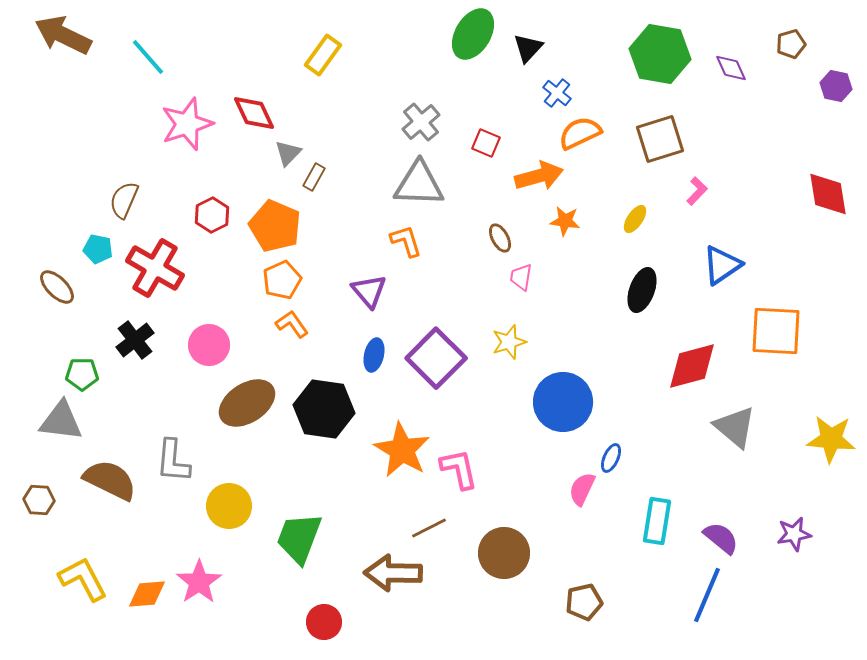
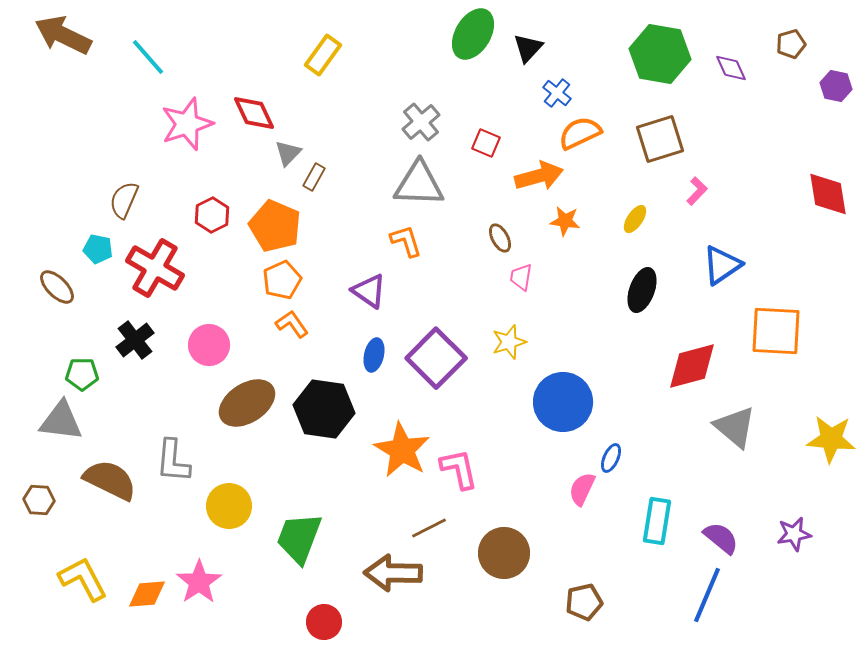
purple triangle at (369, 291): rotated 15 degrees counterclockwise
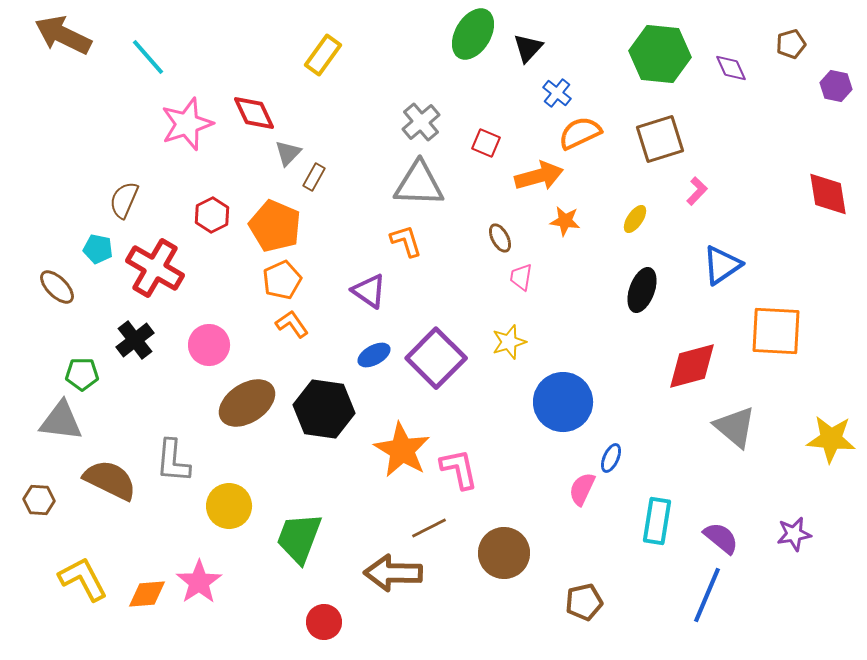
green hexagon at (660, 54): rotated 4 degrees counterclockwise
blue ellipse at (374, 355): rotated 48 degrees clockwise
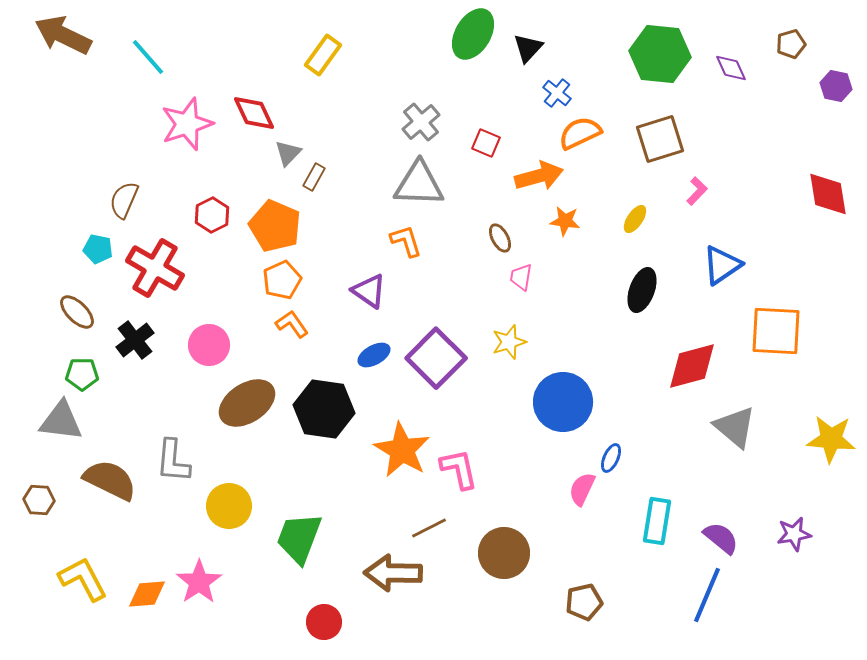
brown ellipse at (57, 287): moved 20 px right, 25 px down
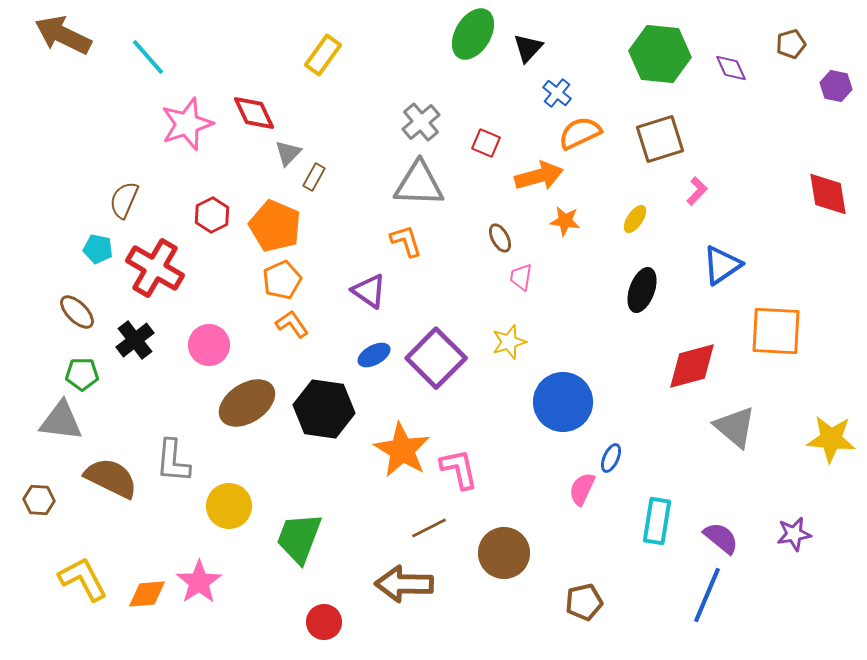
brown semicircle at (110, 480): moved 1 px right, 2 px up
brown arrow at (393, 573): moved 11 px right, 11 px down
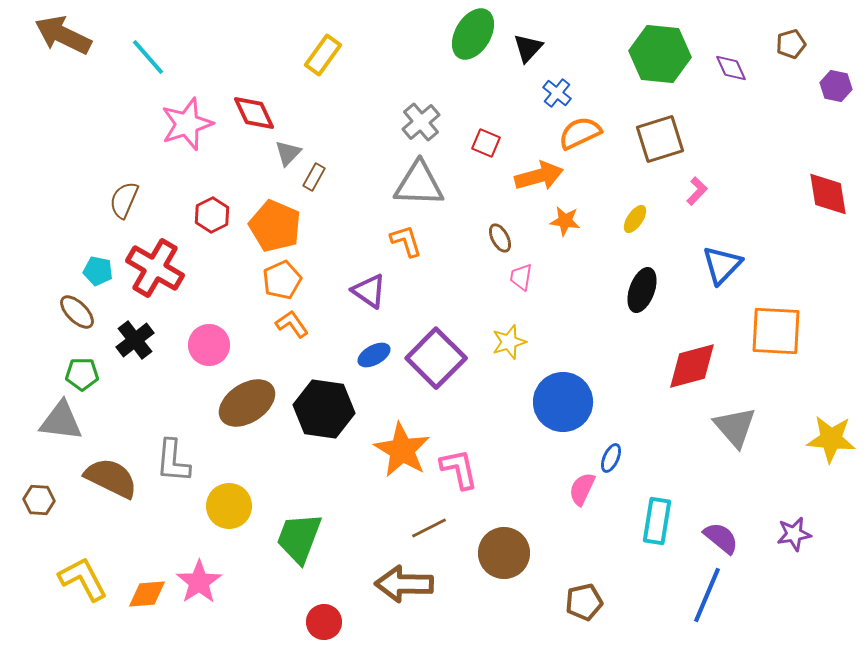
cyan pentagon at (98, 249): moved 22 px down
blue triangle at (722, 265): rotated 12 degrees counterclockwise
gray triangle at (735, 427): rotated 9 degrees clockwise
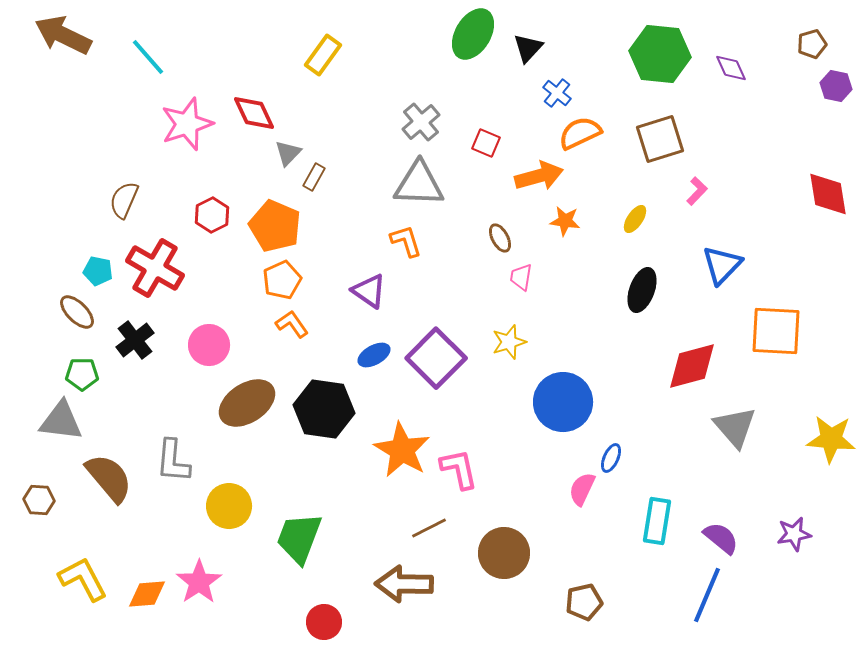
brown pentagon at (791, 44): moved 21 px right
brown semicircle at (111, 478): moved 2 px left; rotated 24 degrees clockwise
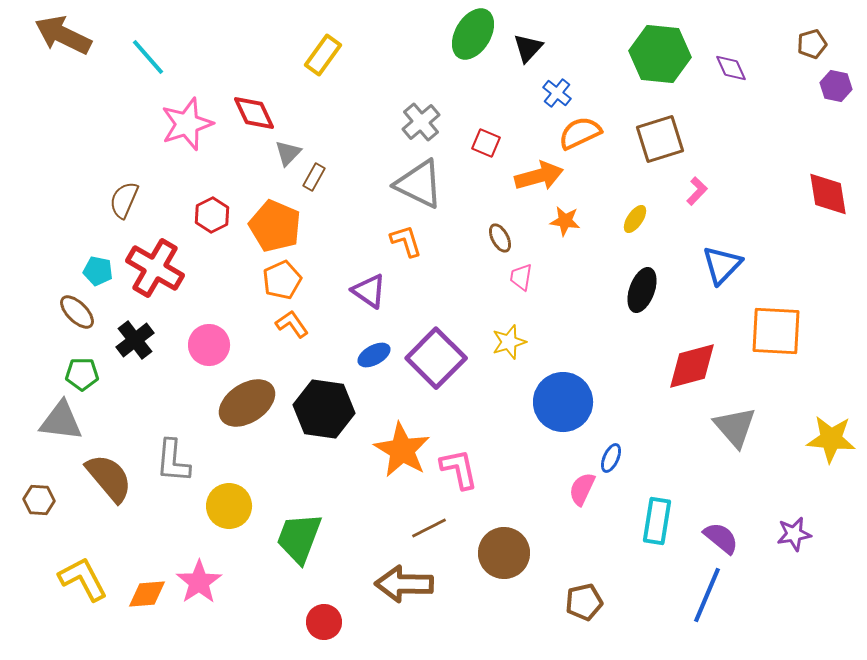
gray triangle at (419, 184): rotated 24 degrees clockwise
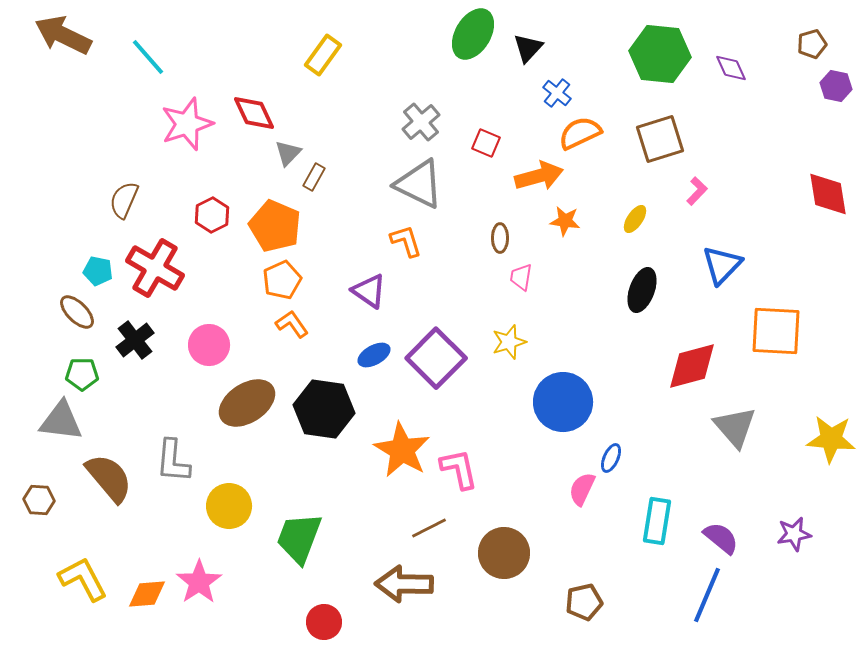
brown ellipse at (500, 238): rotated 28 degrees clockwise
